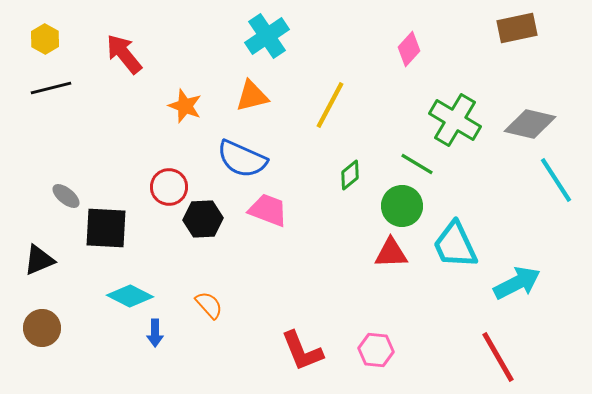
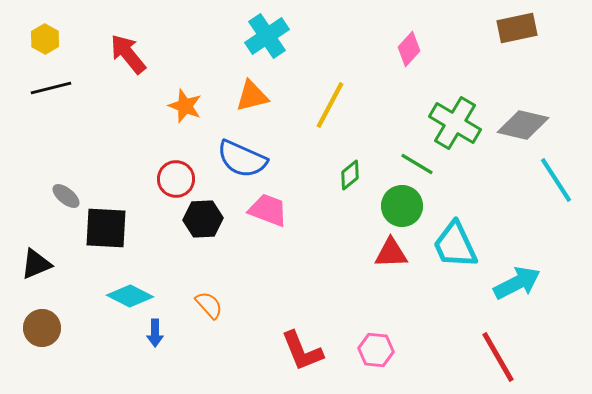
red arrow: moved 4 px right
green cross: moved 3 px down
gray diamond: moved 7 px left, 1 px down
red circle: moved 7 px right, 8 px up
black triangle: moved 3 px left, 4 px down
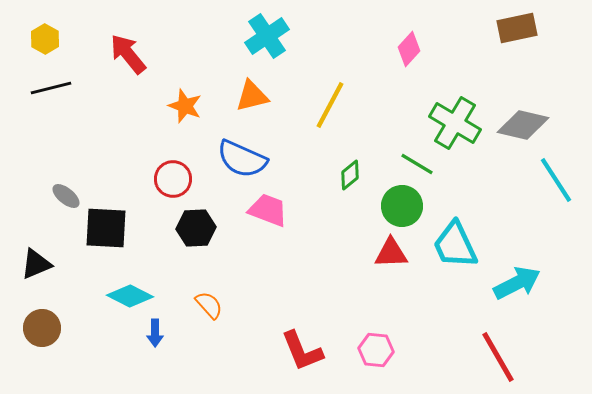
red circle: moved 3 px left
black hexagon: moved 7 px left, 9 px down
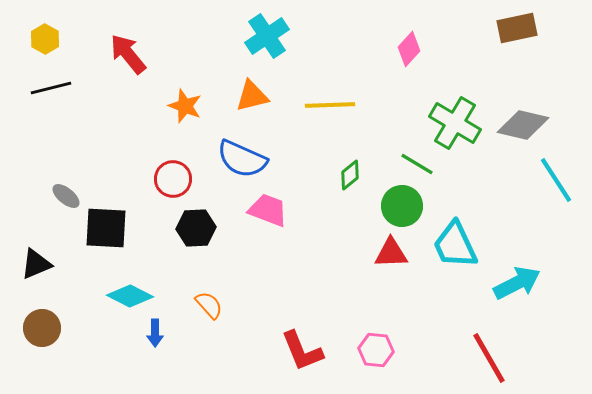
yellow line: rotated 60 degrees clockwise
red line: moved 9 px left, 1 px down
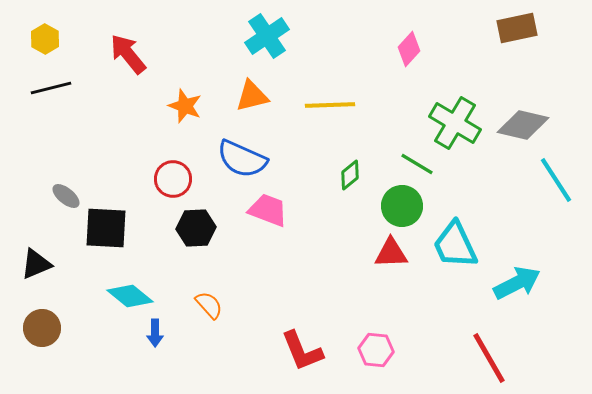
cyan diamond: rotated 12 degrees clockwise
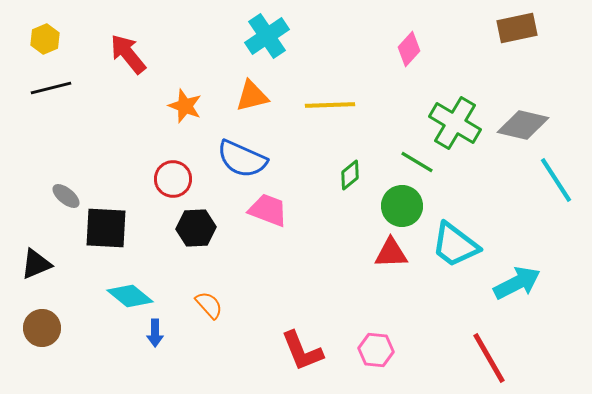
yellow hexagon: rotated 8 degrees clockwise
green line: moved 2 px up
cyan trapezoid: rotated 28 degrees counterclockwise
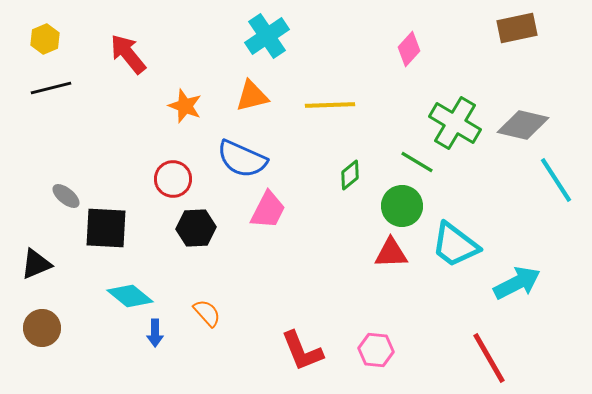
pink trapezoid: rotated 96 degrees clockwise
orange semicircle: moved 2 px left, 8 px down
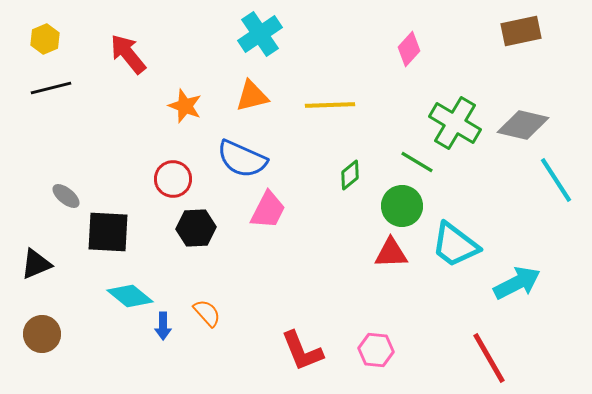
brown rectangle: moved 4 px right, 3 px down
cyan cross: moved 7 px left, 2 px up
black square: moved 2 px right, 4 px down
brown circle: moved 6 px down
blue arrow: moved 8 px right, 7 px up
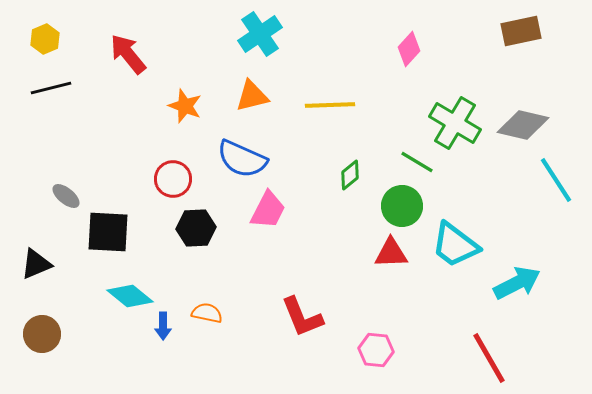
orange semicircle: rotated 36 degrees counterclockwise
red L-shape: moved 34 px up
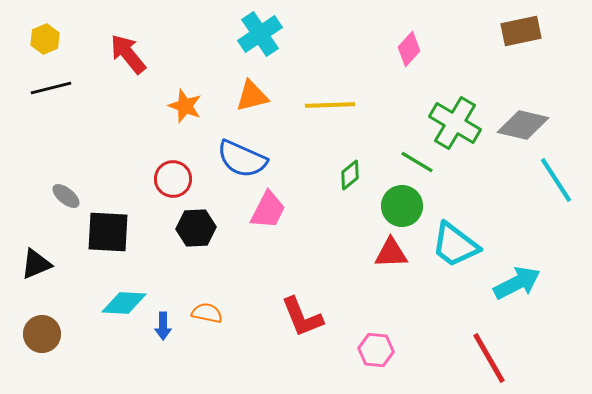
cyan diamond: moved 6 px left, 7 px down; rotated 36 degrees counterclockwise
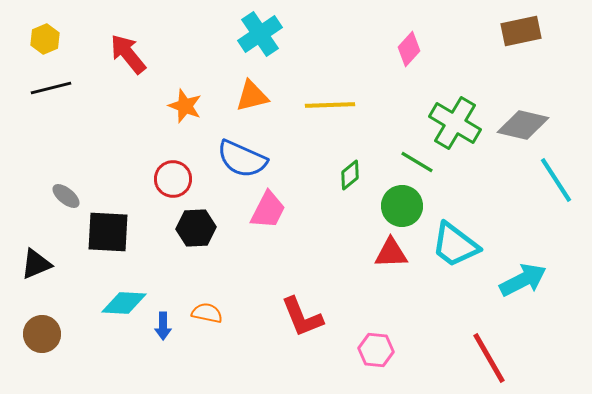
cyan arrow: moved 6 px right, 3 px up
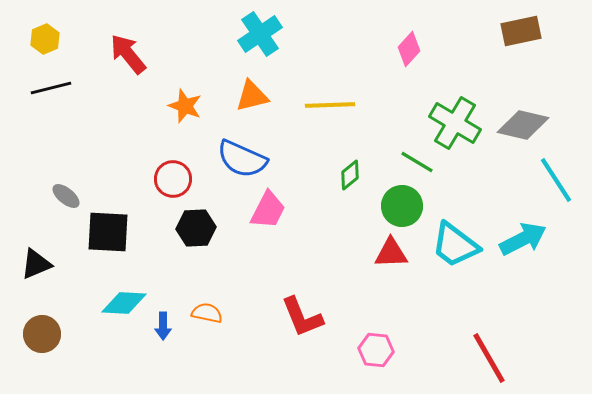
cyan arrow: moved 41 px up
